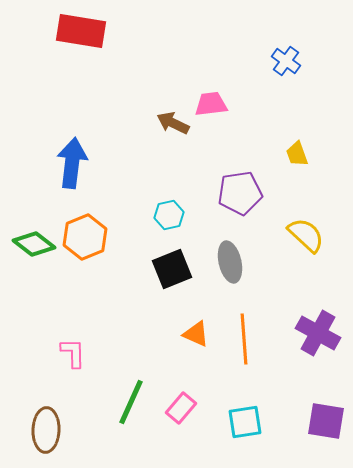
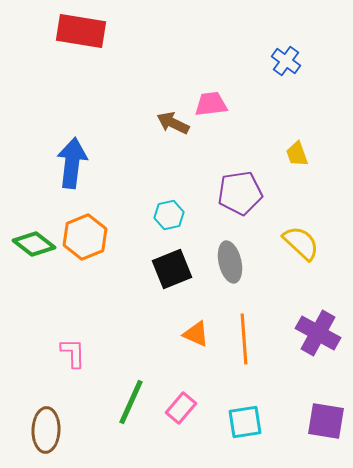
yellow semicircle: moved 5 px left, 8 px down
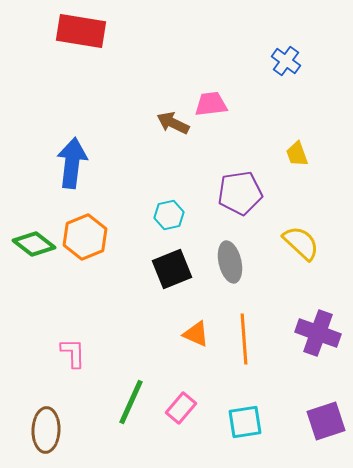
purple cross: rotated 9 degrees counterclockwise
purple square: rotated 27 degrees counterclockwise
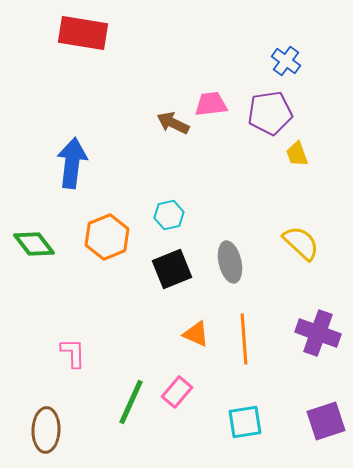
red rectangle: moved 2 px right, 2 px down
purple pentagon: moved 30 px right, 80 px up
orange hexagon: moved 22 px right
green diamond: rotated 15 degrees clockwise
pink rectangle: moved 4 px left, 16 px up
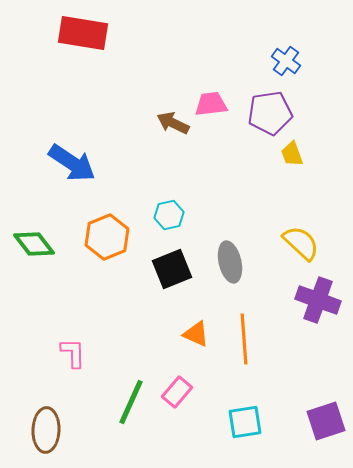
yellow trapezoid: moved 5 px left
blue arrow: rotated 117 degrees clockwise
purple cross: moved 33 px up
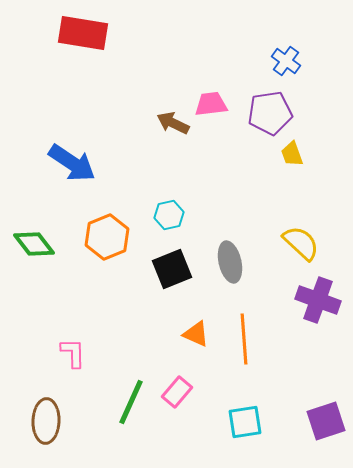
brown ellipse: moved 9 px up
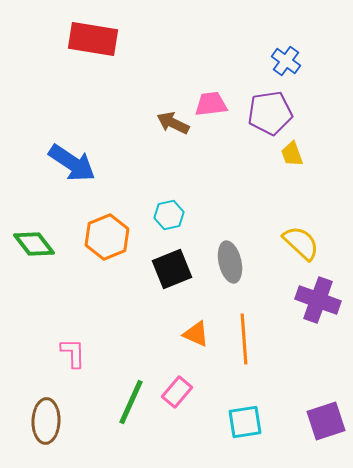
red rectangle: moved 10 px right, 6 px down
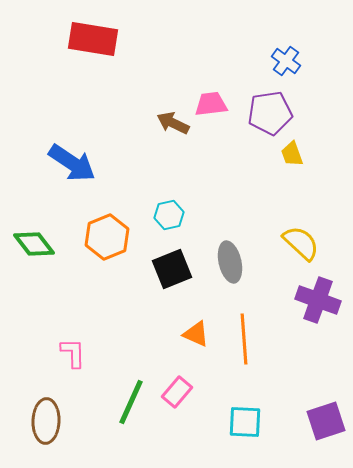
cyan square: rotated 12 degrees clockwise
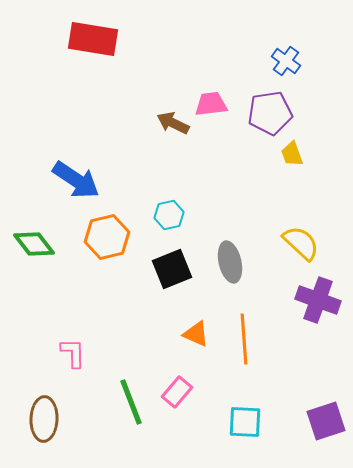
blue arrow: moved 4 px right, 17 px down
orange hexagon: rotated 9 degrees clockwise
green line: rotated 45 degrees counterclockwise
brown ellipse: moved 2 px left, 2 px up
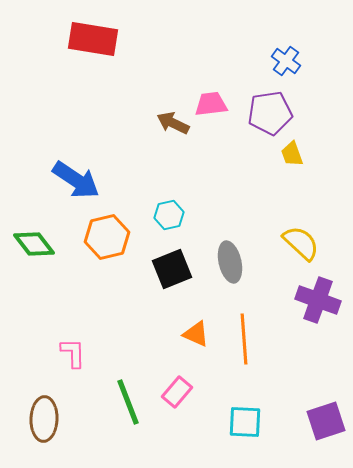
green line: moved 3 px left
